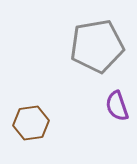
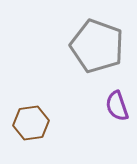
gray pentagon: rotated 30 degrees clockwise
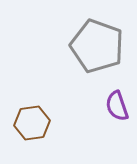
brown hexagon: moved 1 px right
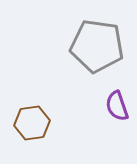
gray pentagon: rotated 12 degrees counterclockwise
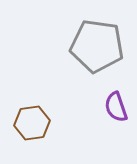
purple semicircle: moved 1 px left, 1 px down
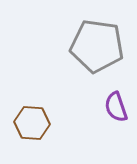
brown hexagon: rotated 12 degrees clockwise
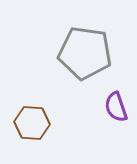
gray pentagon: moved 12 px left, 7 px down
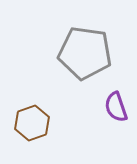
brown hexagon: rotated 24 degrees counterclockwise
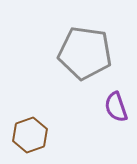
brown hexagon: moved 2 px left, 12 px down
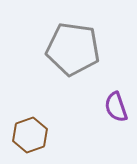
gray pentagon: moved 12 px left, 4 px up
